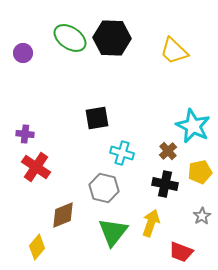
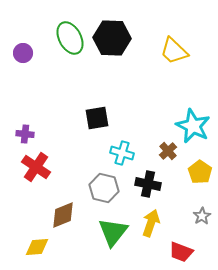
green ellipse: rotated 28 degrees clockwise
yellow pentagon: rotated 25 degrees counterclockwise
black cross: moved 17 px left
yellow diamond: rotated 45 degrees clockwise
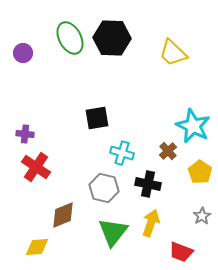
yellow trapezoid: moved 1 px left, 2 px down
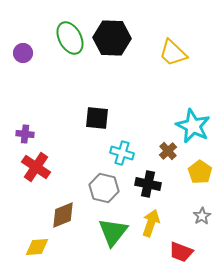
black square: rotated 15 degrees clockwise
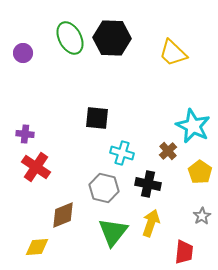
red trapezoid: moved 3 px right; rotated 105 degrees counterclockwise
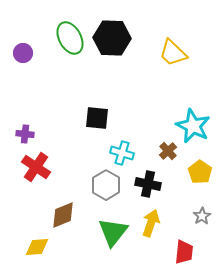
gray hexagon: moved 2 px right, 3 px up; rotated 16 degrees clockwise
